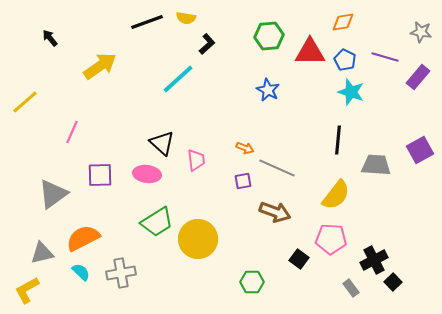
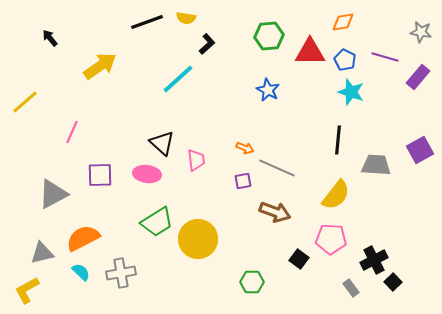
gray triangle at (53, 194): rotated 8 degrees clockwise
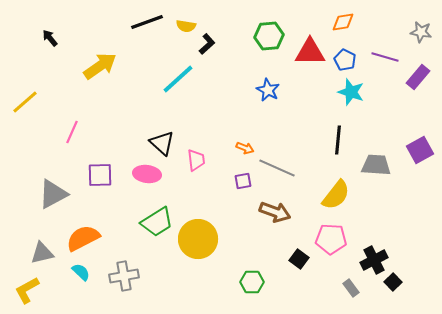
yellow semicircle at (186, 18): moved 8 px down
gray cross at (121, 273): moved 3 px right, 3 px down
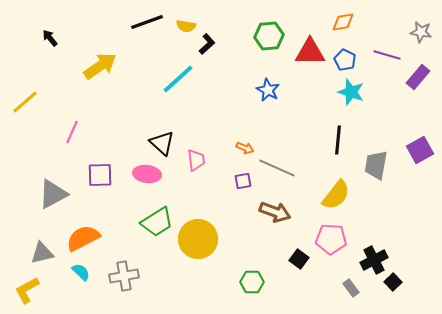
purple line at (385, 57): moved 2 px right, 2 px up
gray trapezoid at (376, 165): rotated 84 degrees counterclockwise
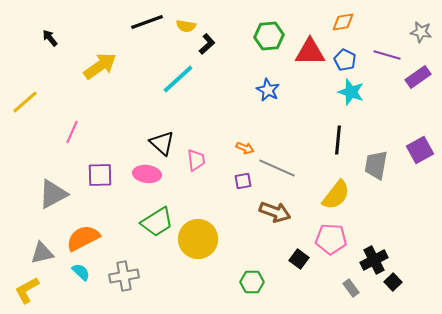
purple rectangle at (418, 77): rotated 15 degrees clockwise
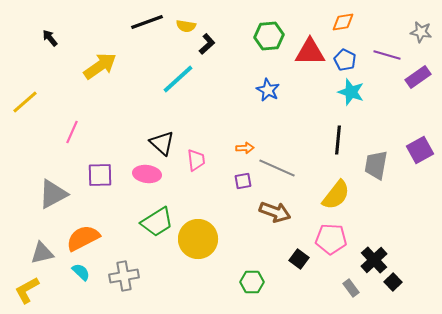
orange arrow at (245, 148): rotated 24 degrees counterclockwise
black cross at (374, 260): rotated 16 degrees counterclockwise
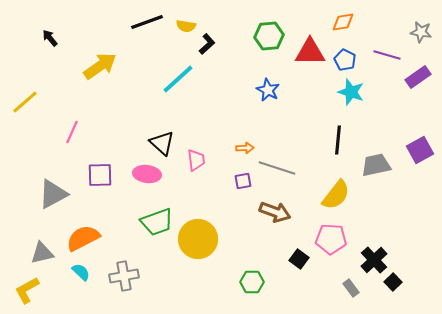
gray trapezoid at (376, 165): rotated 68 degrees clockwise
gray line at (277, 168): rotated 6 degrees counterclockwise
green trapezoid at (157, 222): rotated 12 degrees clockwise
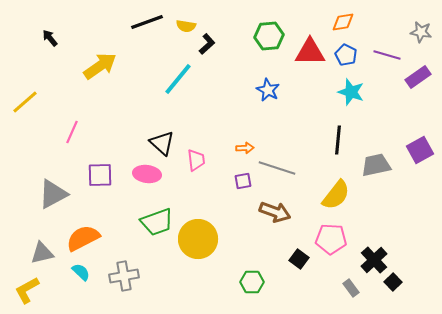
blue pentagon at (345, 60): moved 1 px right, 5 px up
cyan line at (178, 79): rotated 9 degrees counterclockwise
